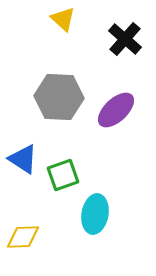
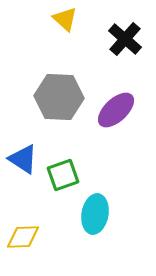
yellow triangle: moved 2 px right
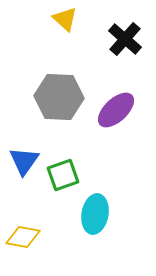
blue triangle: moved 1 px right, 2 px down; rotated 32 degrees clockwise
yellow diamond: rotated 12 degrees clockwise
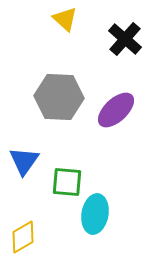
green square: moved 4 px right, 7 px down; rotated 24 degrees clockwise
yellow diamond: rotated 40 degrees counterclockwise
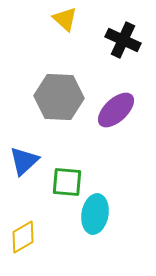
black cross: moved 2 px left, 1 px down; rotated 16 degrees counterclockwise
blue triangle: rotated 12 degrees clockwise
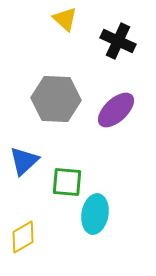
black cross: moved 5 px left, 1 px down
gray hexagon: moved 3 px left, 2 px down
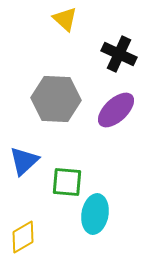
black cross: moved 1 px right, 13 px down
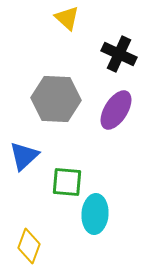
yellow triangle: moved 2 px right, 1 px up
purple ellipse: rotated 15 degrees counterclockwise
blue triangle: moved 5 px up
cyan ellipse: rotated 6 degrees counterclockwise
yellow diamond: moved 6 px right, 9 px down; rotated 40 degrees counterclockwise
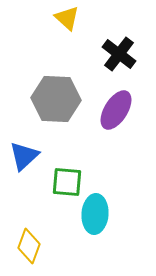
black cross: rotated 12 degrees clockwise
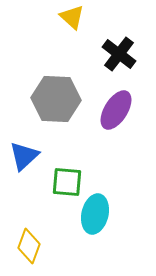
yellow triangle: moved 5 px right, 1 px up
cyan ellipse: rotated 9 degrees clockwise
